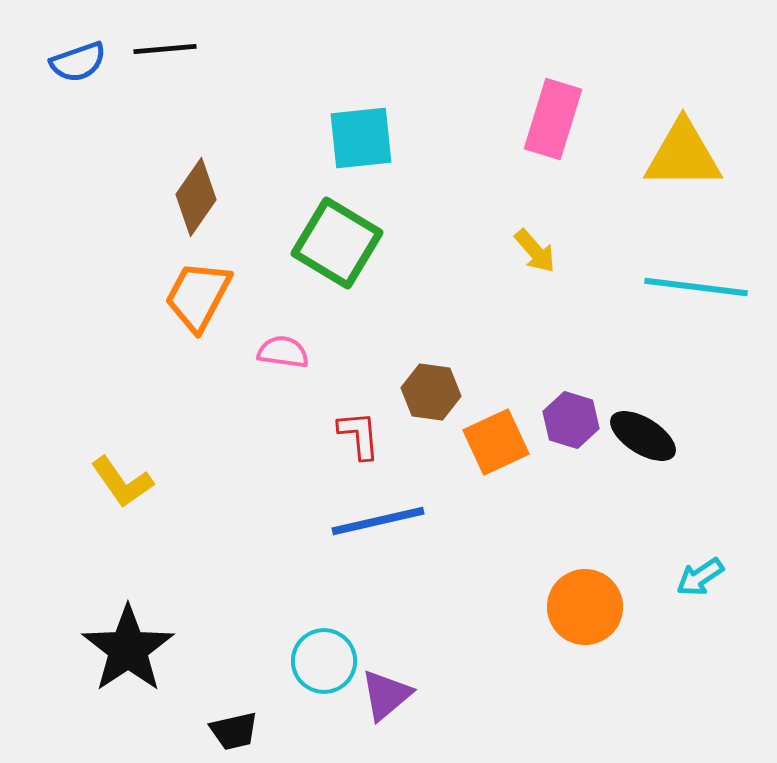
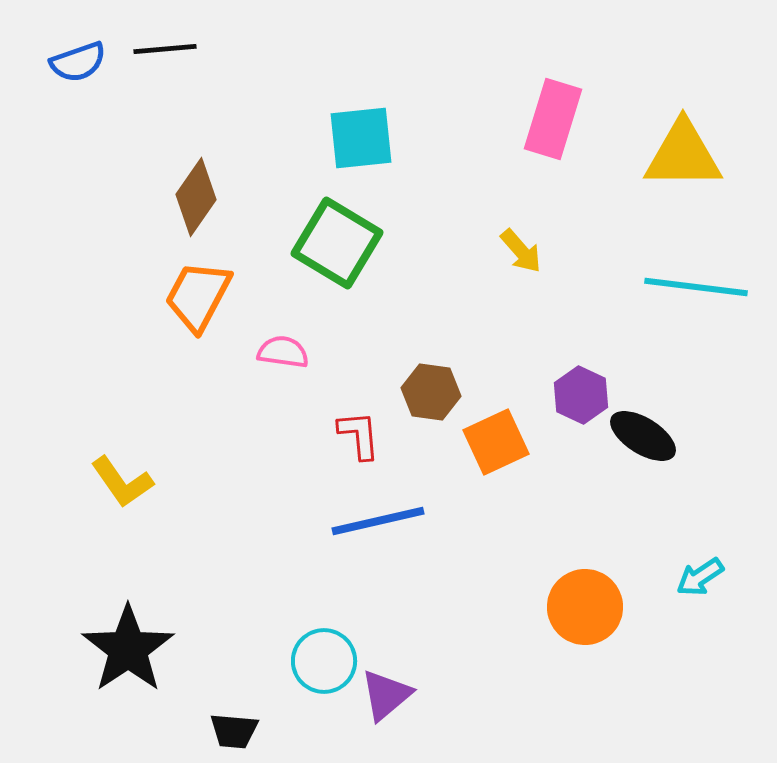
yellow arrow: moved 14 px left
purple hexagon: moved 10 px right, 25 px up; rotated 8 degrees clockwise
black trapezoid: rotated 18 degrees clockwise
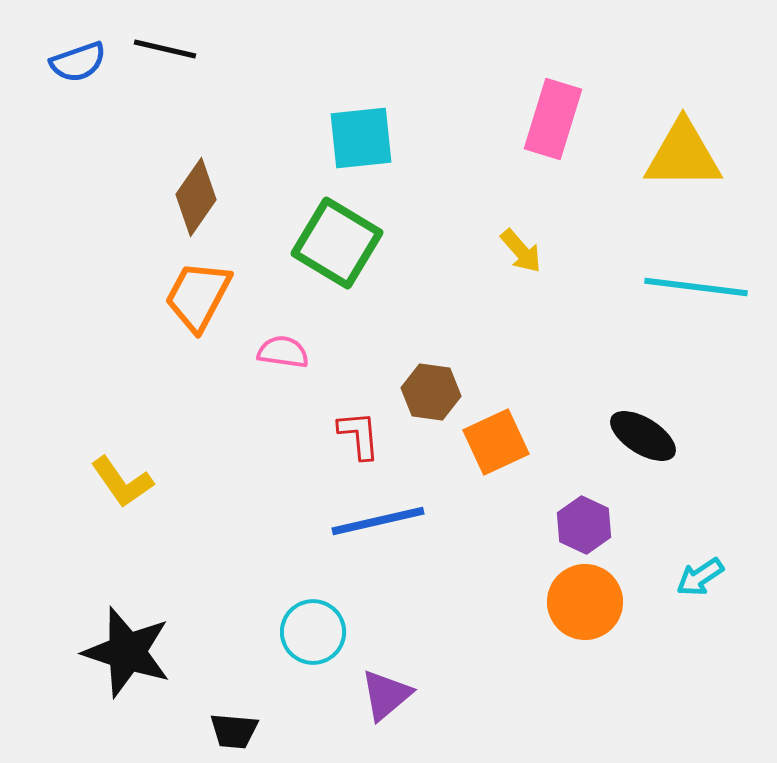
black line: rotated 18 degrees clockwise
purple hexagon: moved 3 px right, 130 px down
orange circle: moved 5 px up
black star: moved 1 px left, 3 px down; rotated 20 degrees counterclockwise
cyan circle: moved 11 px left, 29 px up
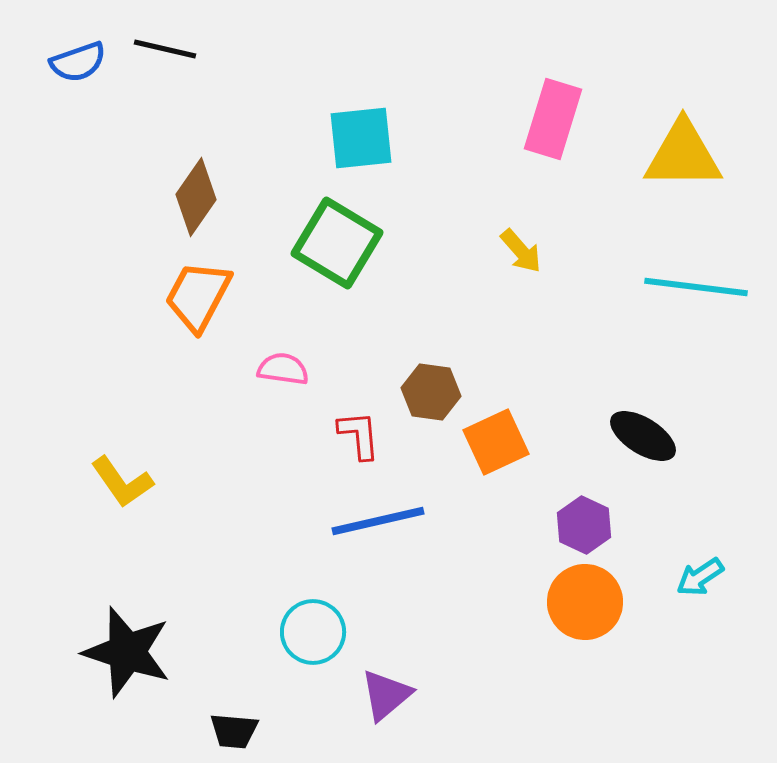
pink semicircle: moved 17 px down
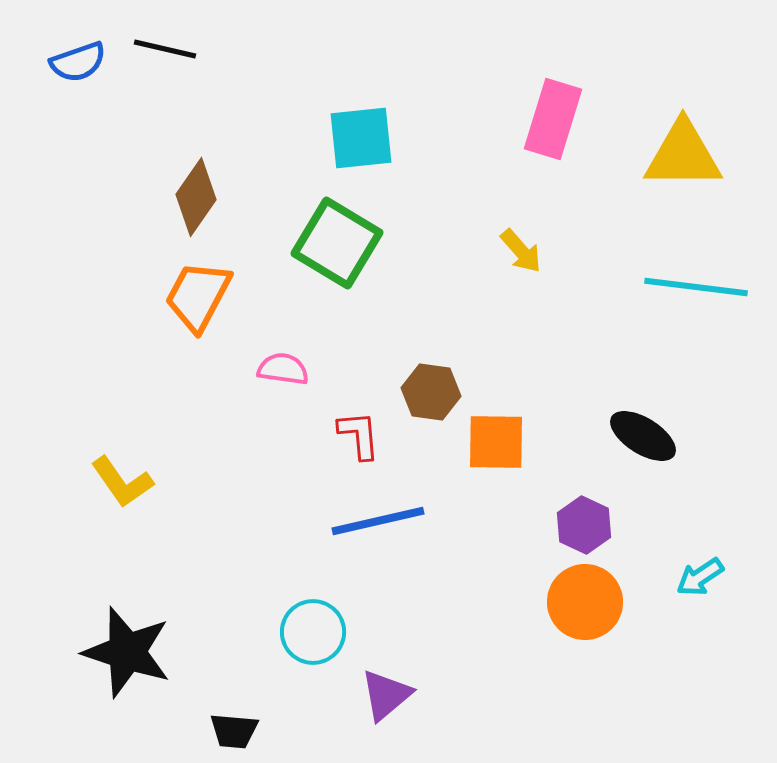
orange square: rotated 26 degrees clockwise
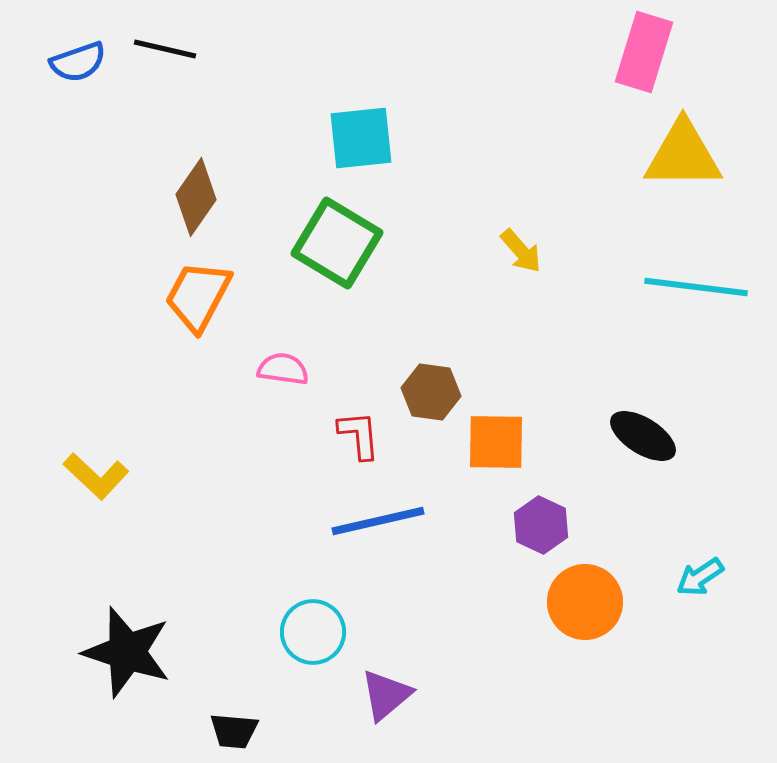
pink rectangle: moved 91 px right, 67 px up
yellow L-shape: moved 26 px left, 6 px up; rotated 12 degrees counterclockwise
purple hexagon: moved 43 px left
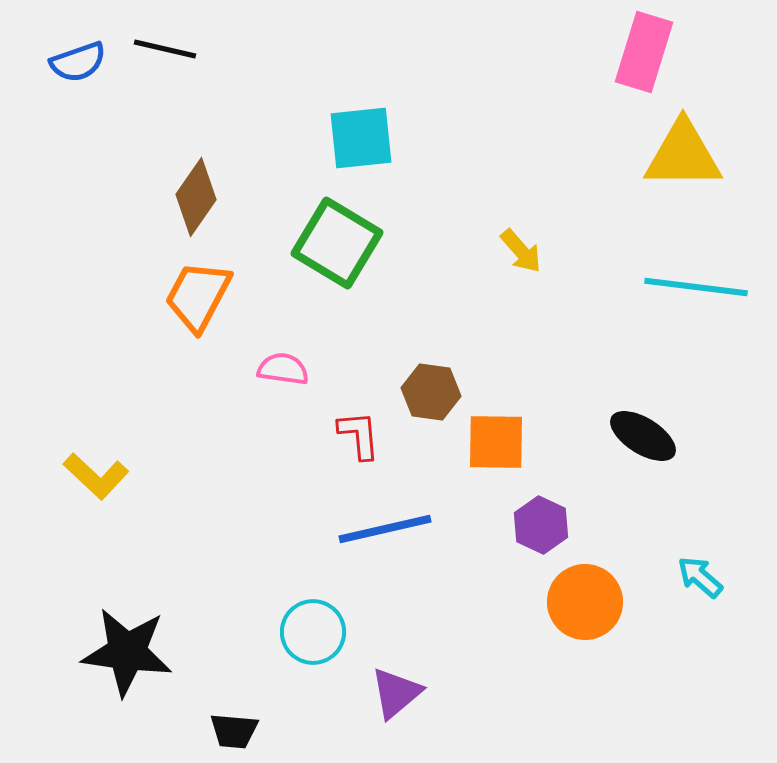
blue line: moved 7 px right, 8 px down
cyan arrow: rotated 75 degrees clockwise
black star: rotated 10 degrees counterclockwise
purple triangle: moved 10 px right, 2 px up
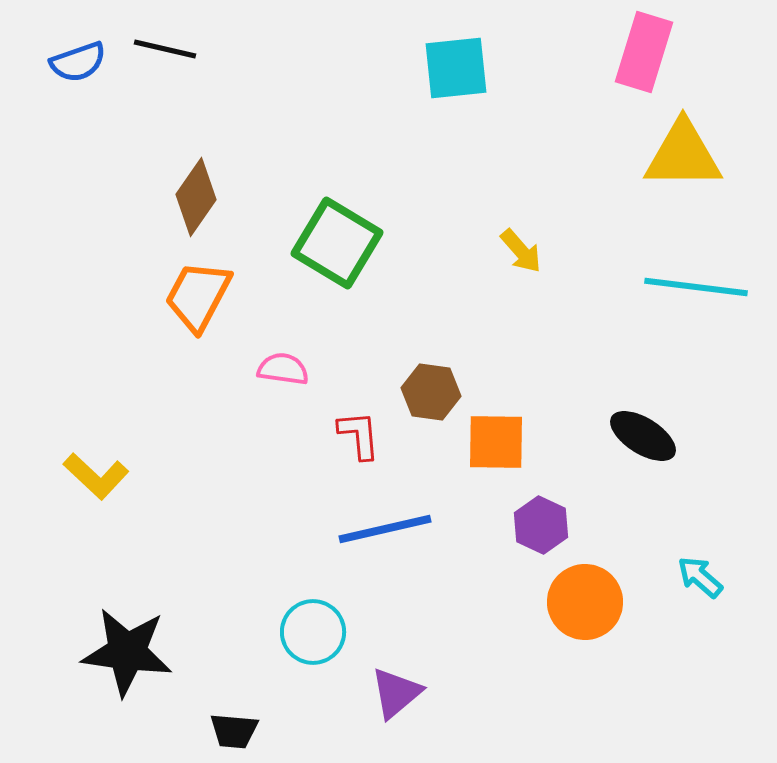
cyan square: moved 95 px right, 70 px up
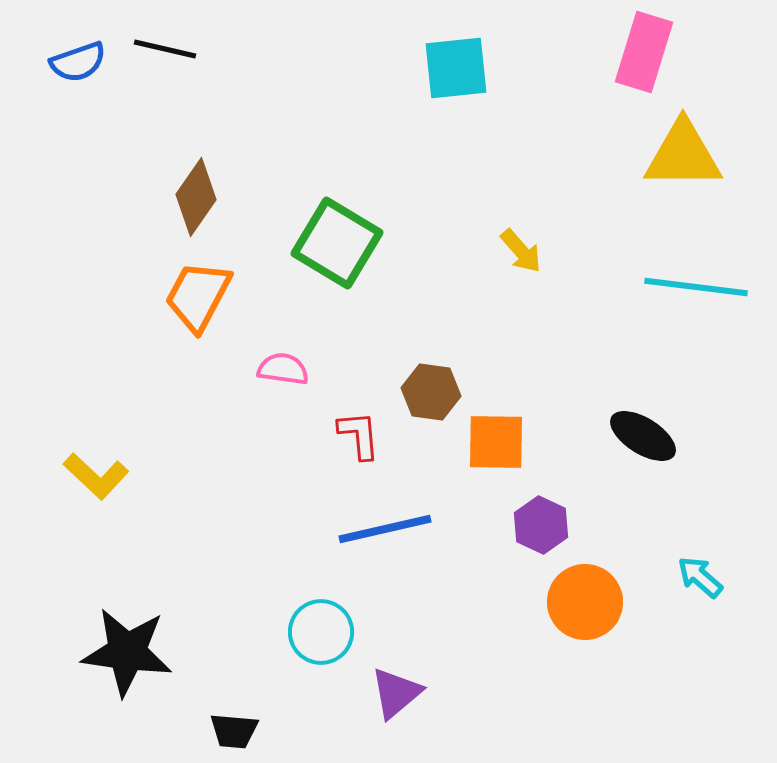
cyan circle: moved 8 px right
